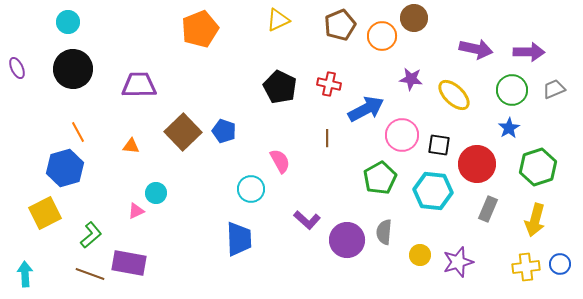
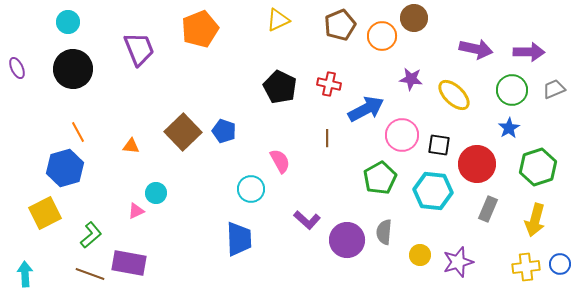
purple trapezoid at (139, 85): moved 36 px up; rotated 69 degrees clockwise
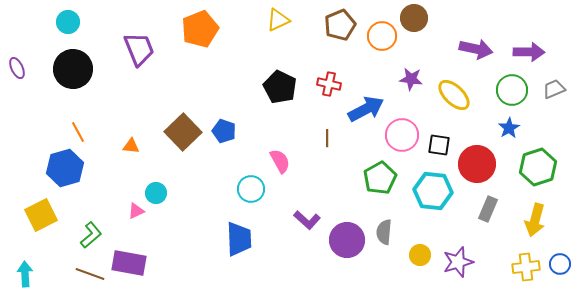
yellow square at (45, 213): moved 4 px left, 2 px down
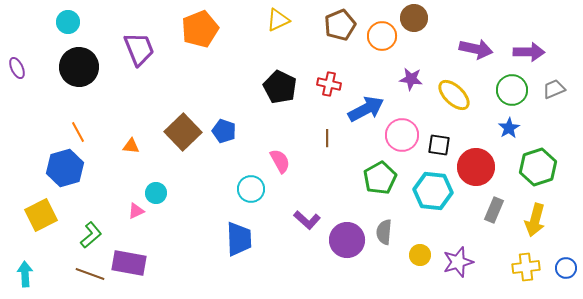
black circle at (73, 69): moved 6 px right, 2 px up
red circle at (477, 164): moved 1 px left, 3 px down
gray rectangle at (488, 209): moved 6 px right, 1 px down
blue circle at (560, 264): moved 6 px right, 4 px down
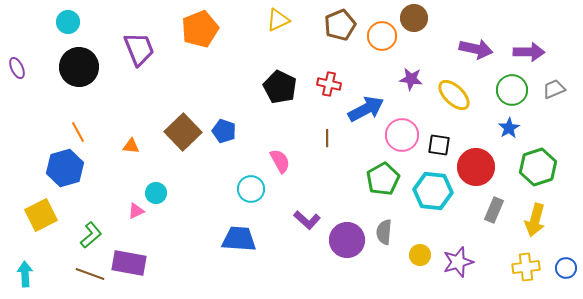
green pentagon at (380, 178): moved 3 px right, 1 px down
blue trapezoid at (239, 239): rotated 84 degrees counterclockwise
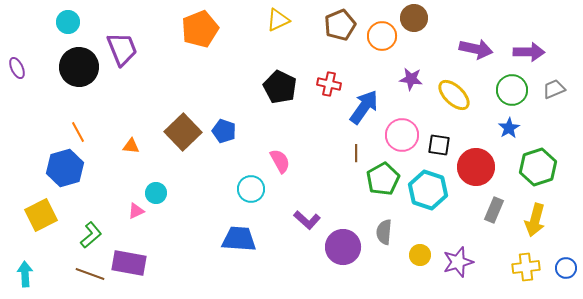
purple trapezoid at (139, 49): moved 17 px left
blue arrow at (366, 109): moved 2 px left, 2 px up; rotated 27 degrees counterclockwise
brown line at (327, 138): moved 29 px right, 15 px down
cyan hexagon at (433, 191): moved 5 px left, 1 px up; rotated 12 degrees clockwise
purple circle at (347, 240): moved 4 px left, 7 px down
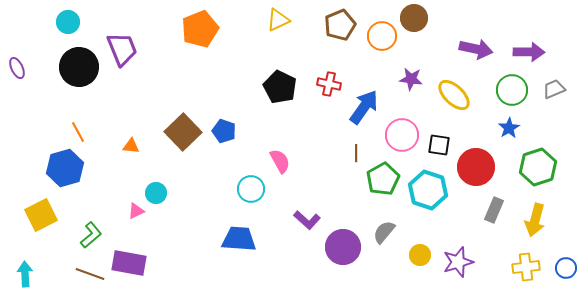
gray semicircle at (384, 232): rotated 35 degrees clockwise
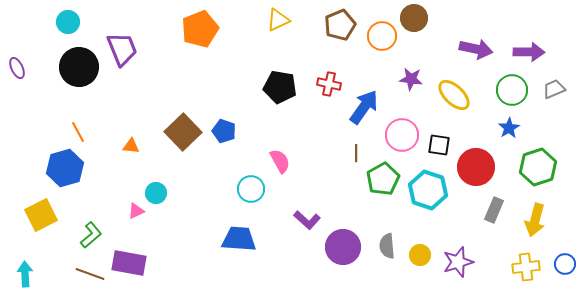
black pentagon at (280, 87): rotated 16 degrees counterclockwise
gray semicircle at (384, 232): moved 3 px right, 14 px down; rotated 45 degrees counterclockwise
blue circle at (566, 268): moved 1 px left, 4 px up
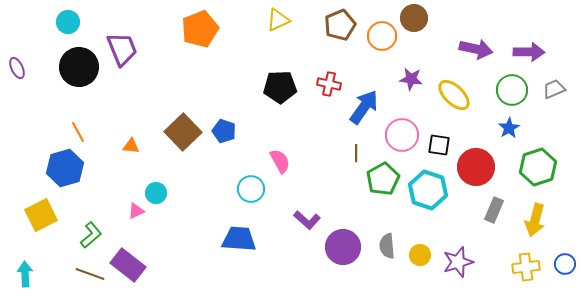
black pentagon at (280, 87): rotated 12 degrees counterclockwise
purple rectangle at (129, 263): moved 1 px left, 2 px down; rotated 28 degrees clockwise
